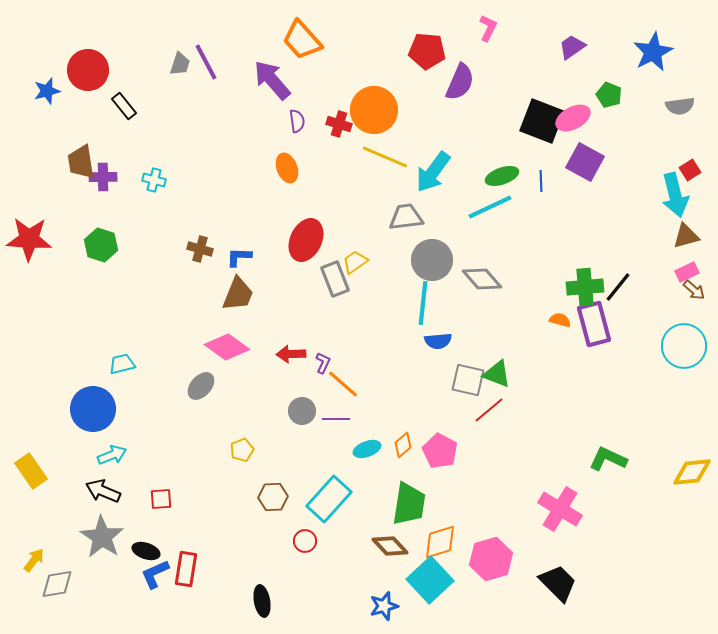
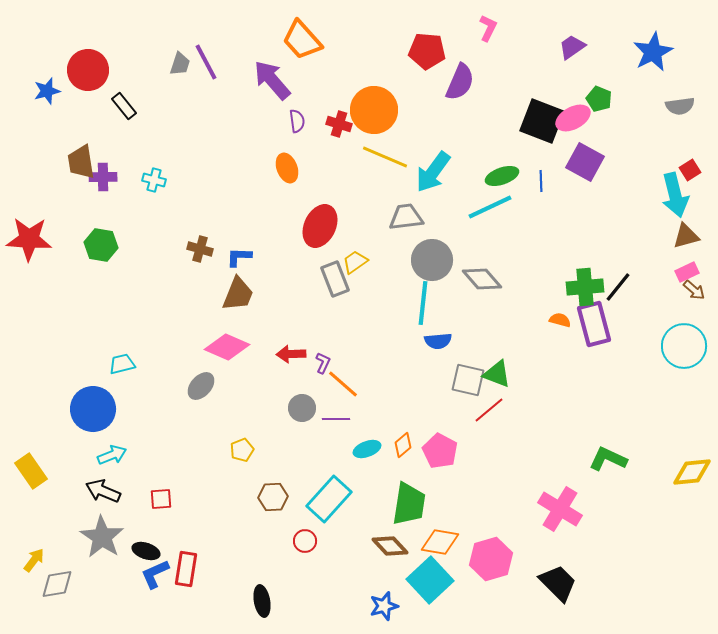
green pentagon at (609, 95): moved 10 px left, 4 px down
red ellipse at (306, 240): moved 14 px right, 14 px up
green hexagon at (101, 245): rotated 8 degrees counterclockwise
pink diamond at (227, 347): rotated 12 degrees counterclockwise
gray circle at (302, 411): moved 3 px up
orange diamond at (440, 542): rotated 27 degrees clockwise
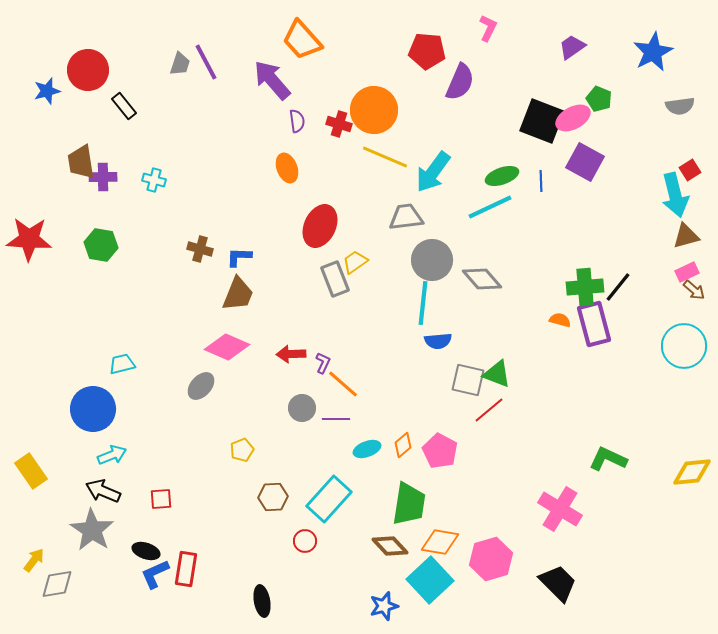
gray star at (102, 537): moved 10 px left, 7 px up
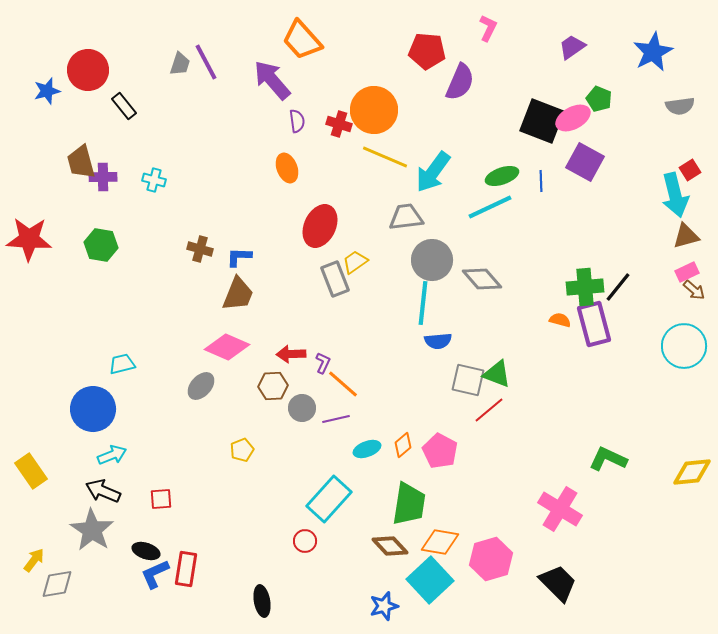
brown trapezoid at (81, 162): rotated 6 degrees counterclockwise
purple line at (336, 419): rotated 12 degrees counterclockwise
brown hexagon at (273, 497): moved 111 px up
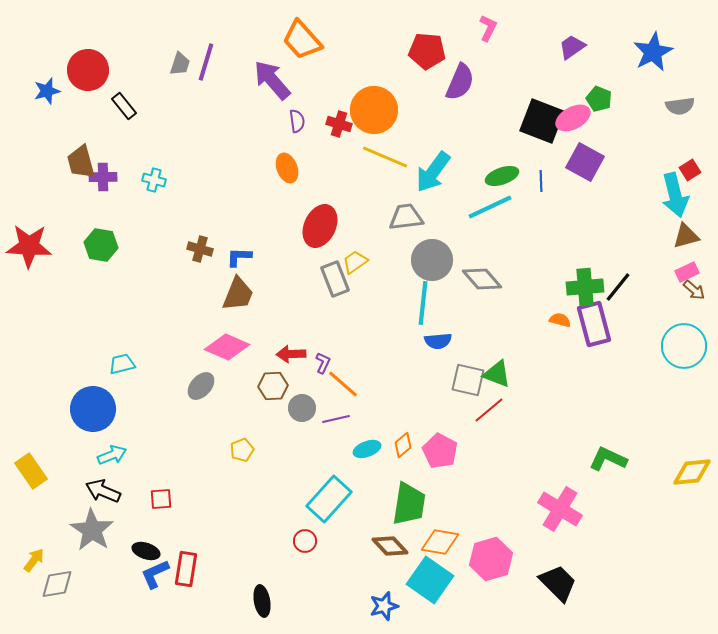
purple line at (206, 62): rotated 45 degrees clockwise
red star at (29, 239): moved 7 px down
cyan square at (430, 580): rotated 12 degrees counterclockwise
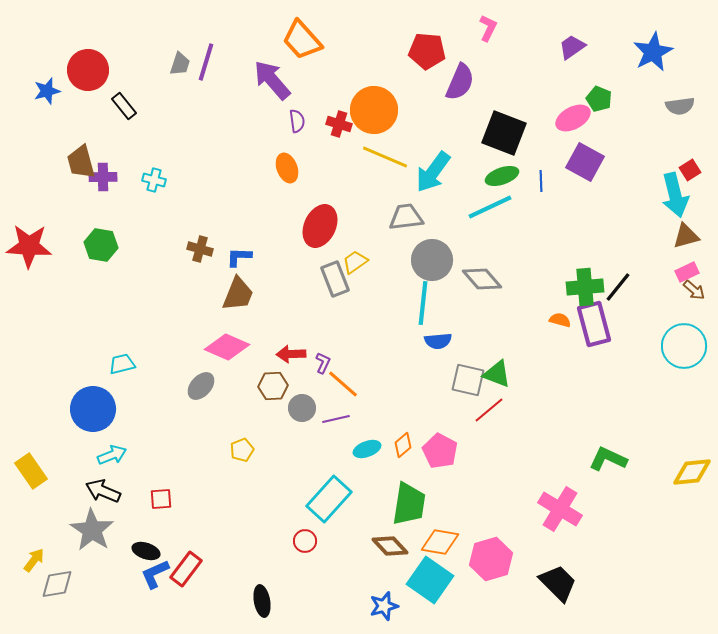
black square at (542, 121): moved 38 px left, 12 px down
red rectangle at (186, 569): rotated 28 degrees clockwise
